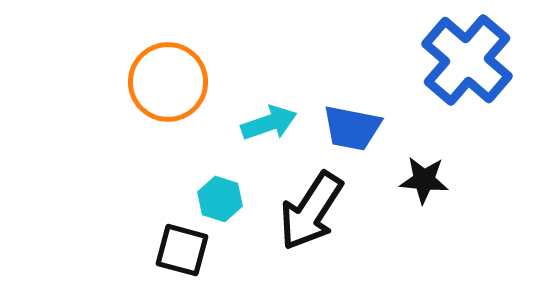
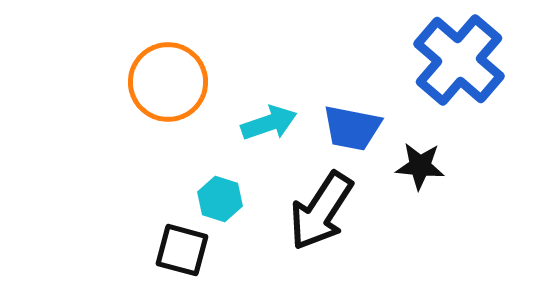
blue cross: moved 8 px left
black star: moved 4 px left, 14 px up
black arrow: moved 10 px right
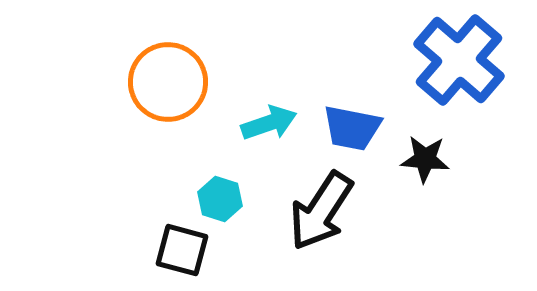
black star: moved 5 px right, 7 px up
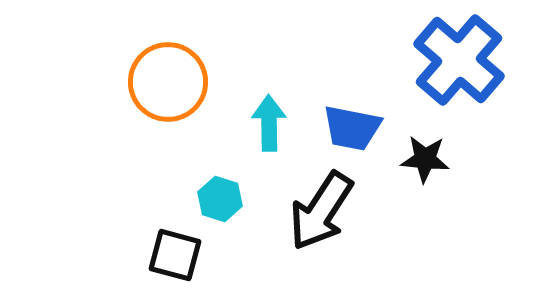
cyan arrow: rotated 72 degrees counterclockwise
black square: moved 7 px left, 5 px down
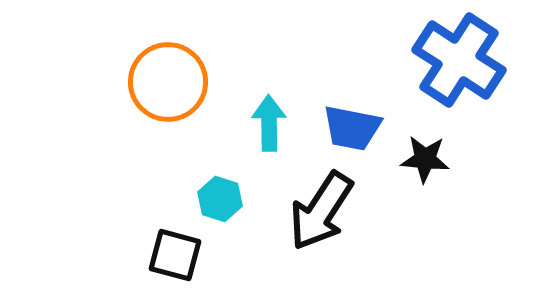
blue cross: rotated 8 degrees counterclockwise
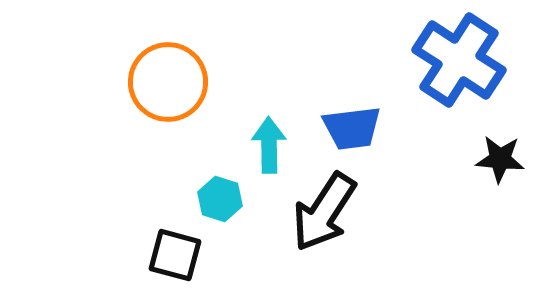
cyan arrow: moved 22 px down
blue trapezoid: rotated 18 degrees counterclockwise
black star: moved 75 px right
black arrow: moved 3 px right, 1 px down
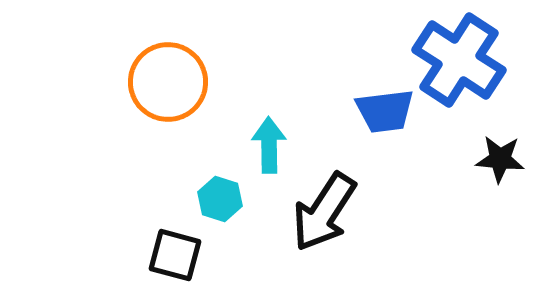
blue trapezoid: moved 33 px right, 17 px up
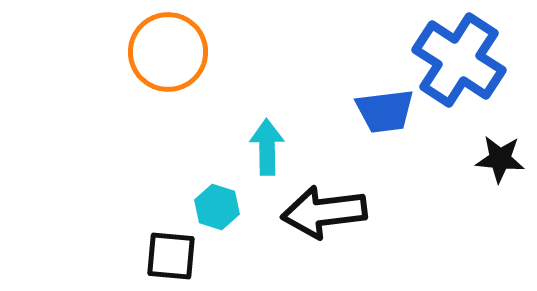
orange circle: moved 30 px up
cyan arrow: moved 2 px left, 2 px down
cyan hexagon: moved 3 px left, 8 px down
black arrow: rotated 50 degrees clockwise
black square: moved 4 px left, 1 px down; rotated 10 degrees counterclockwise
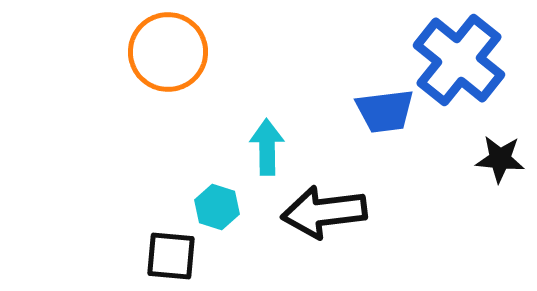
blue cross: rotated 6 degrees clockwise
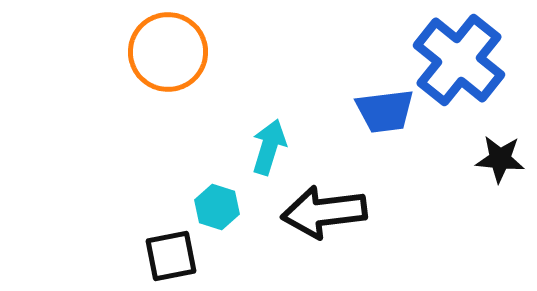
cyan arrow: moved 2 px right; rotated 18 degrees clockwise
black square: rotated 16 degrees counterclockwise
